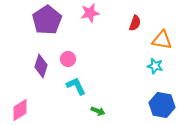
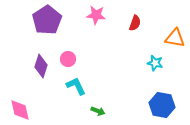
pink star: moved 6 px right, 2 px down; rotated 18 degrees clockwise
orange triangle: moved 13 px right, 2 px up
cyan star: moved 3 px up
pink diamond: rotated 70 degrees counterclockwise
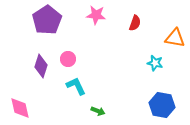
pink diamond: moved 2 px up
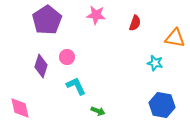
pink circle: moved 1 px left, 2 px up
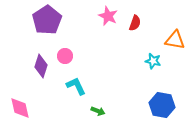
pink star: moved 12 px right, 1 px down; rotated 18 degrees clockwise
orange triangle: moved 2 px down
pink circle: moved 2 px left, 1 px up
cyan star: moved 2 px left, 2 px up
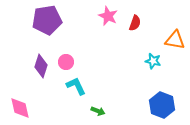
purple pentagon: rotated 24 degrees clockwise
pink circle: moved 1 px right, 6 px down
blue hexagon: rotated 10 degrees clockwise
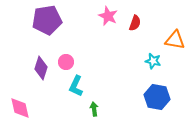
purple diamond: moved 2 px down
cyan L-shape: rotated 130 degrees counterclockwise
blue hexagon: moved 5 px left, 8 px up; rotated 10 degrees counterclockwise
green arrow: moved 4 px left, 2 px up; rotated 120 degrees counterclockwise
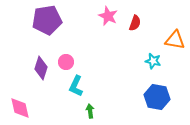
green arrow: moved 4 px left, 2 px down
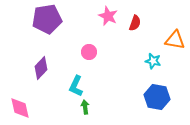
purple pentagon: moved 1 px up
pink circle: moved 23 px right, 10 px up
purple diamond: rotated 25 degrees clockwise
green arrow: moved 5 px left, 4 px up
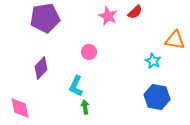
purple pentagon: moved 2 px left, 1 px up
red semicircle: moved 11 px up; rotated 28 degrees clockwise
cyan star: rotated 14 degrees clockwise
